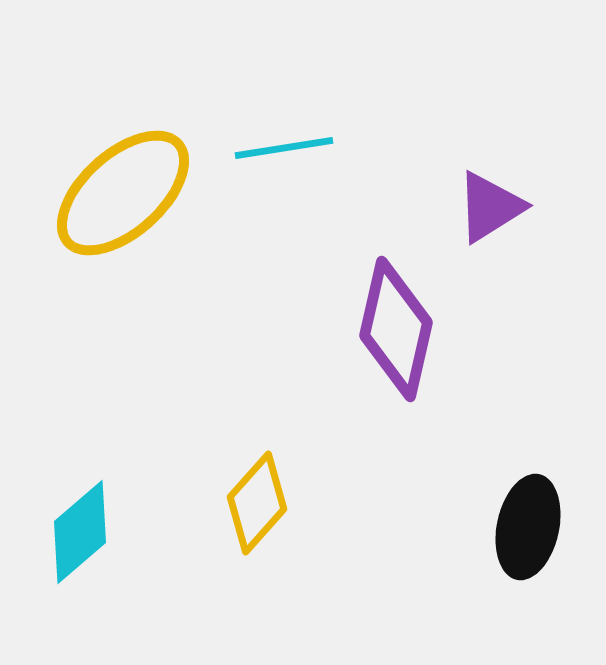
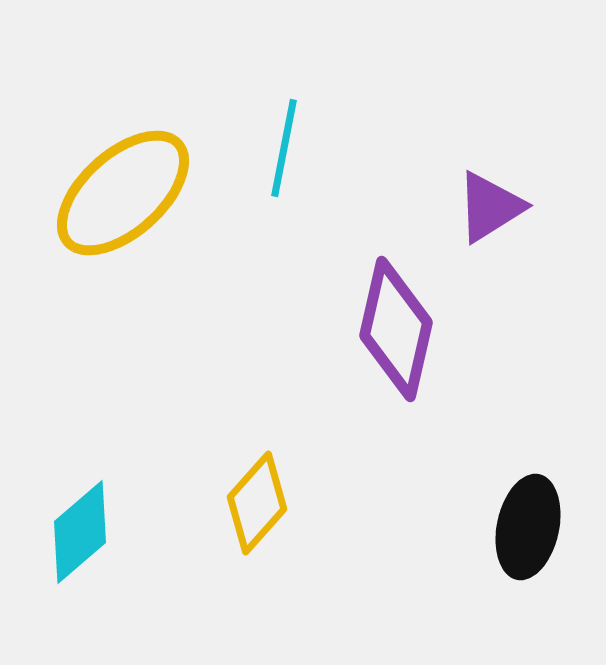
cyan line: rotated 70 degrees counterclockwise
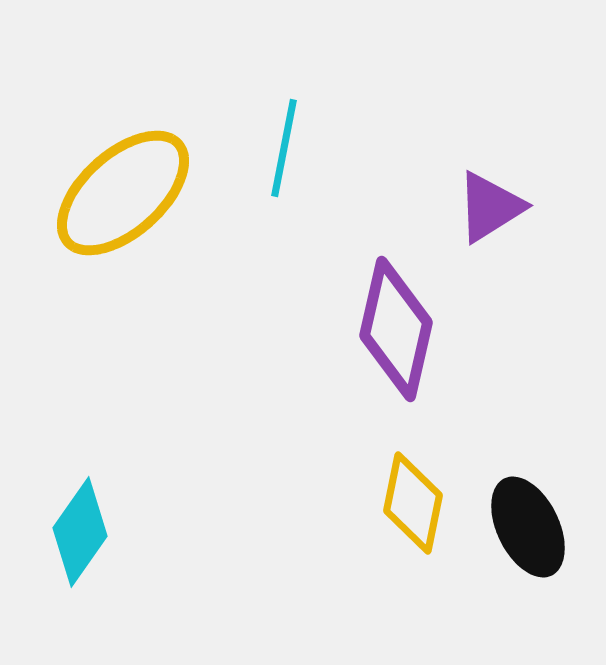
yellow diamond: moved 156 px right; rotated 30 degrees counterclockwise
black ellipse: rotated 38 degrees counterclockwise
cyan diamond: rotated 14 degrees counterclockwise
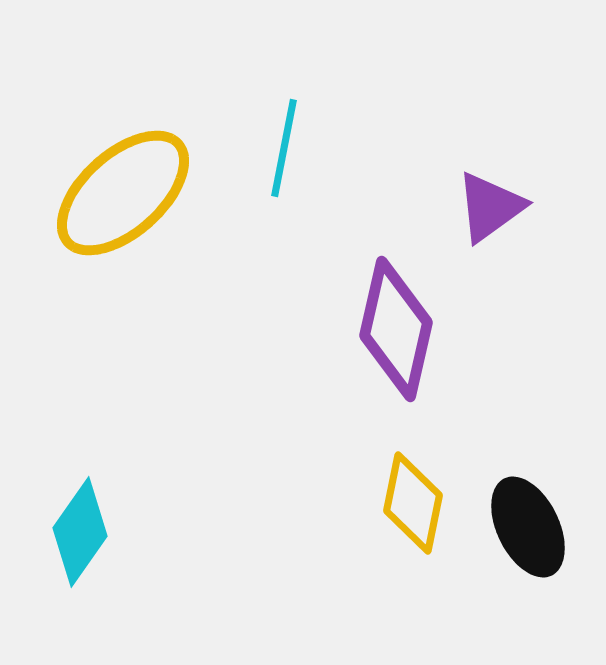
purple triangle: rotated 4 degrees counterclockwise
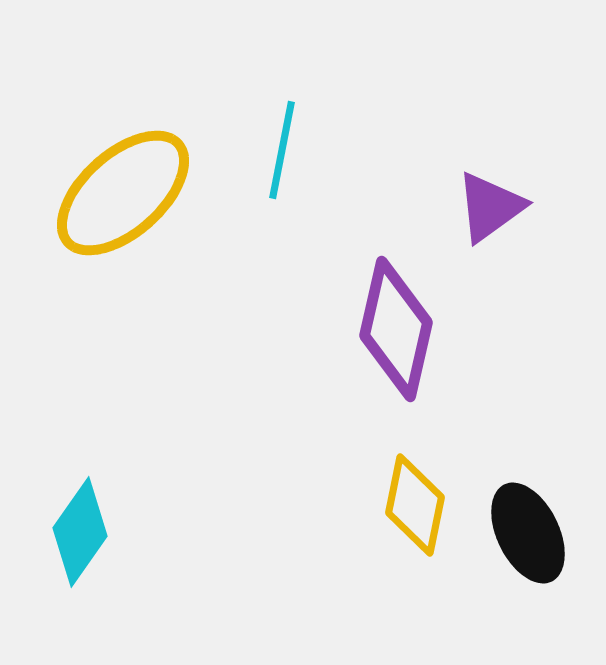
cyan line: moved 2 px left, 2 px down
yellow diamond: moved 2 px right, 2 px down
black ellipse: moved 6 px down
